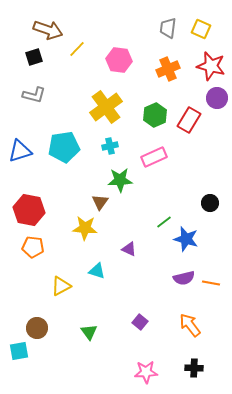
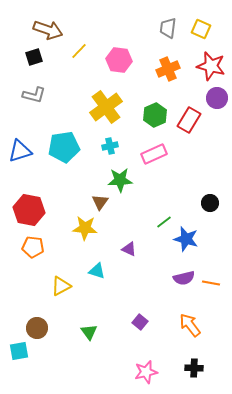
yellow line: moved 2 px right, 2 px down
pink rectangle: moved 3 px up
pink star: rotated 10 degrees counterclockwise
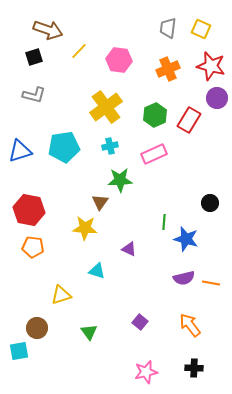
green line: rotated 49 degrees counterclockwise
yellow triangle: moved 9 px down; rotated 10 degrees clockwise
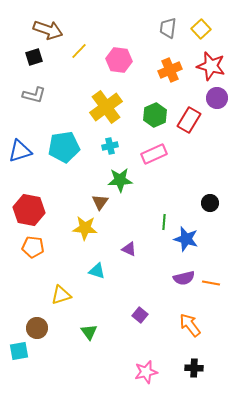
yellow square: rotated 24 degrees clockwise
orange cross: moved 2 px right, 1 px down
purple square: moved 7 px up
